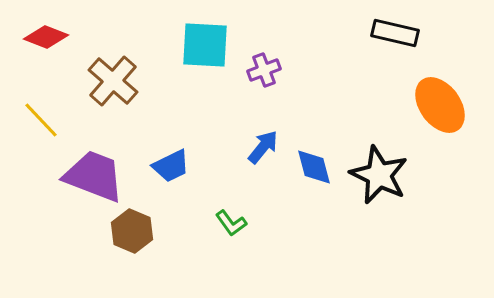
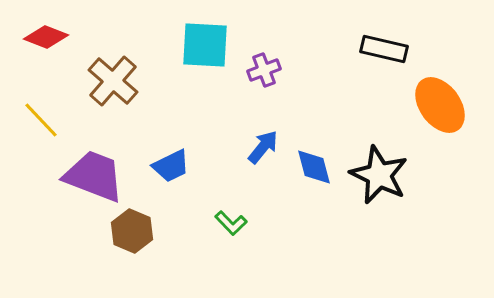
black rectangle: moved 11 px left, 16 px down
green L-shape: rotated 8 degrees counterclockwise
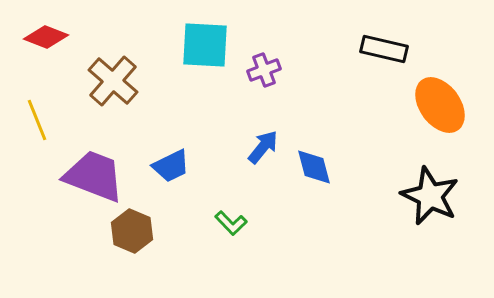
yellow line: moved 4 px left; rotated 21 degrees clockwise
black star: moved 51 px right, 21 px down
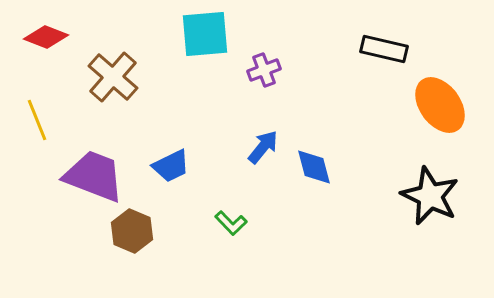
cyan square: moved 11 px up; rotated 8 degrees counterclockwise
brown cross: moved 4 px up
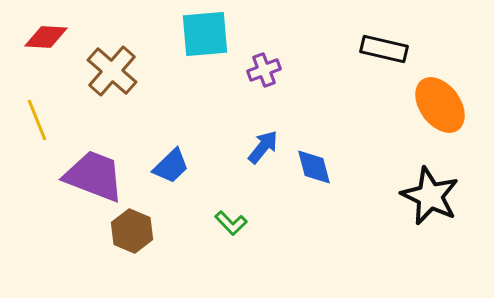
red diamond: rotated 18 degrees counterclockwise
brown cross: moved 1 px left, 6 px up
blue trapezoid: rotated 18 degrees counterclockwise
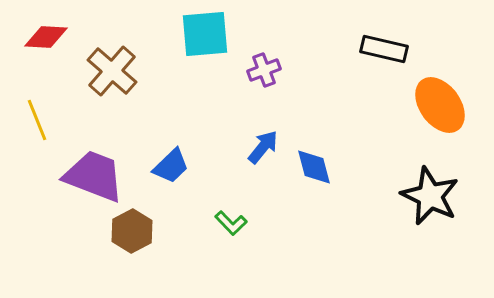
brown hexagon: rotated 9 degrees clockwise
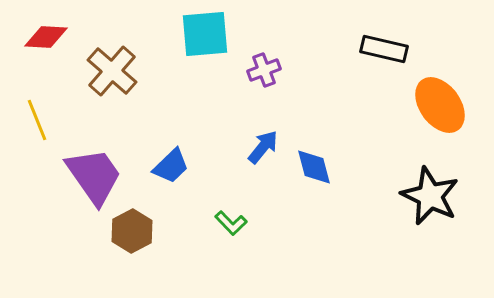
purple trapezoid: rotated 34 degrees clockwise
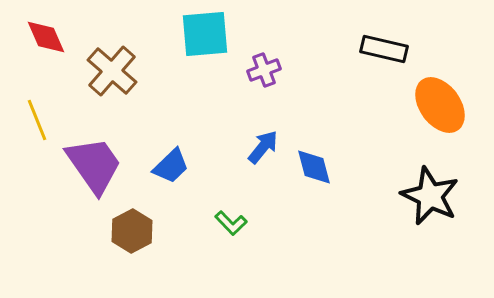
red diamond: rotated 63 degrees clockwise
purple trapezoid: moved 11 px up
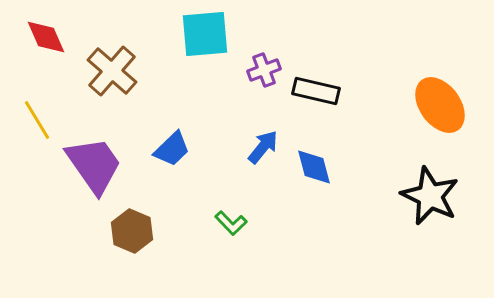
black rectangle: moved 68 px left, 42 px down
yellow line: rotated 9 degrees counterclockwise
blue trapezoid: moved 1 px right, 17 px up
brown hexagon: rotated 9 degrees counterclockwise
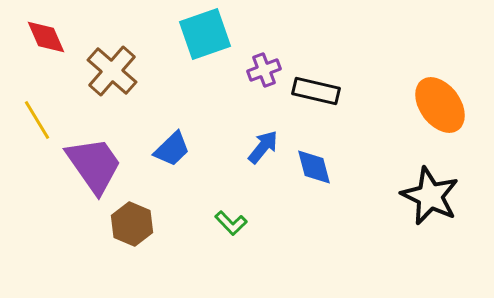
cyan square: rotated 14 degrees counterclockwise
brown hexagon: moved 7 px up
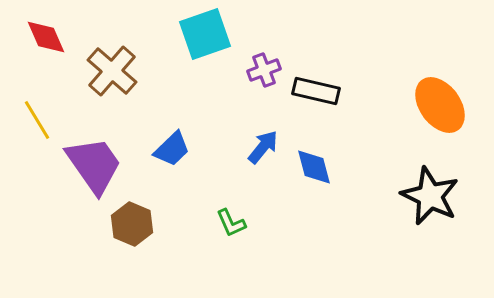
green L-shape: rotated 20 degrees clockwise
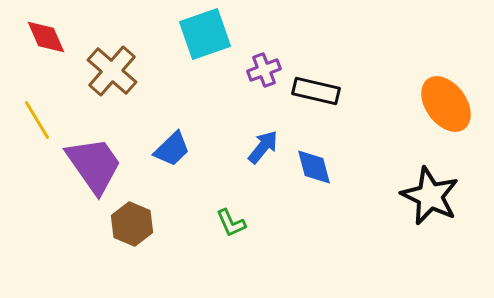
orange ellipse: moved 6 px right, 1 px up
